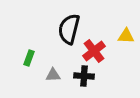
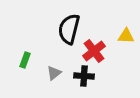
green rectangle: moved 4 px left, 2 px down
gray triangle: moved 1 px right, 2 px up; rotated 35 degrees counterclockwise
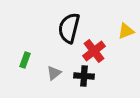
black semicircle: moved 1 px up
yellow triangle: moved 5 px up; rotated 24 degrees counterclockwise
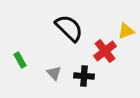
black semicircle: rotated 120 degrees clockwise
red cross: moved 11 px right
green rectangle: moved 5 px left; rotated 49 degrees counterclockwise
gray triangle: rotated 35 degrees counterclockwise
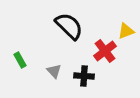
black semicircle: moved 2 px up
gray triangle: moved 2 px up
